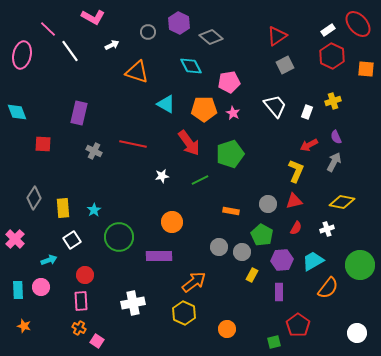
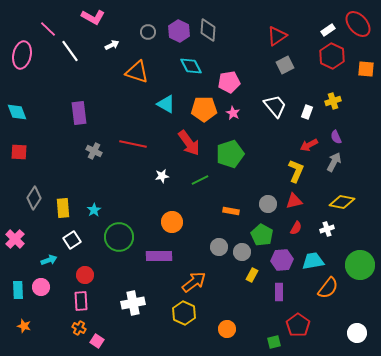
purple hexagon at (179, 23): moved 8 px down
gray diamond at (211, 37): moved 3 px left, 7 px up; rotated 55 degrees clockwise
purple rectangle at (79, 113): rotated 20 degrees counterclockwise
red square at (43, 144): moved 24 px left, 8 px down
cyan trapezoid at (313, 261): rotated 20 degrees clockwise
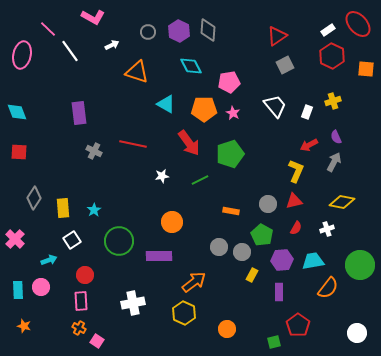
green circle at (119, 237): moved 4 px down
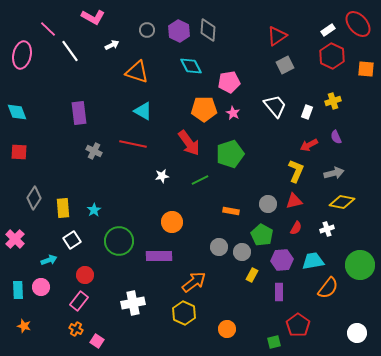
gray circle at (148, 32): moved 1 px left, 2 px up
cyan triangle at (166, 104): moved 23 px left, 7 px down
gray arrow at (334, 162): moved 11 px down; rotated 48 degrees clockwise
pink rectangle at (81, 301): moved 2 px left; rotated 42 degrees clockwise
orange cross at (79, 328): moved 3 px left, 1 px down
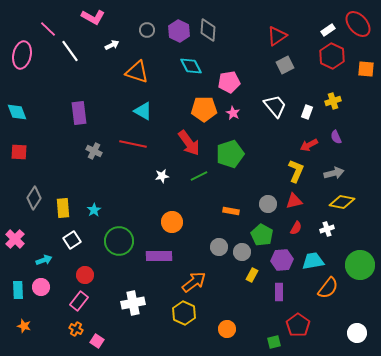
green line at (200, 180): moved 1 px left, 4 px up
cyan arrow at (49, 260): moved 5 px left
